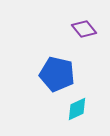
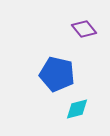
cyan diamond: rotated 10 degrees clockwise
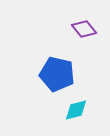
cyan diamond: moved 1 px left, 1 px down
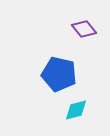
blue pentagon: moved 2 px right
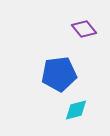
blue pentagon: rotated 20 degrees counterclockwise
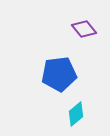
cyan diamond: moved 4 px down; rotated 25 degrees counterclockwise
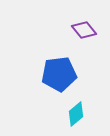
purple diamond: moved 1 px down
